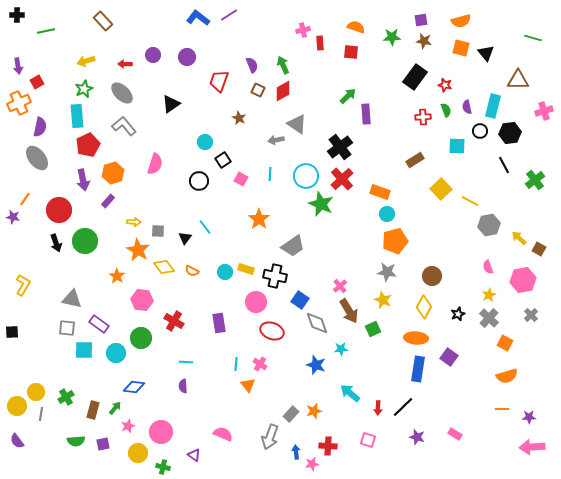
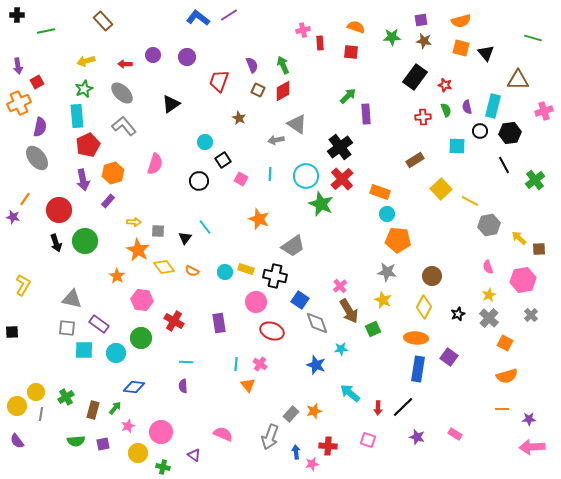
orange star at (259, 219): rotated 15 degrees counterclockwise
orange pentagon at (395, 241): moved 3 px right, 1 px up; rotated 20 degrees clockwise
brown square at (539, 249): rotated 32 degrees counterclockwise
purple star at (529, 417): moved 2 px down
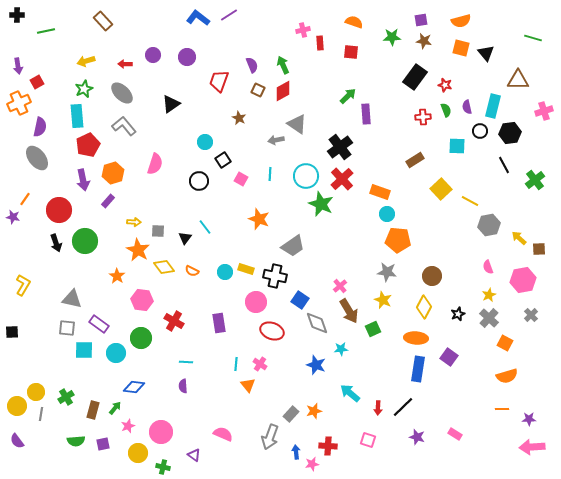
orange semicircle at (356, 27): moved 2 px left, 5 px up
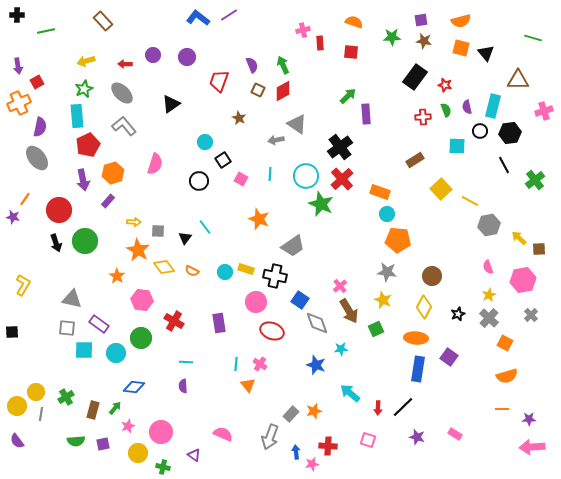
green square at (373, 329): moved 3 px right
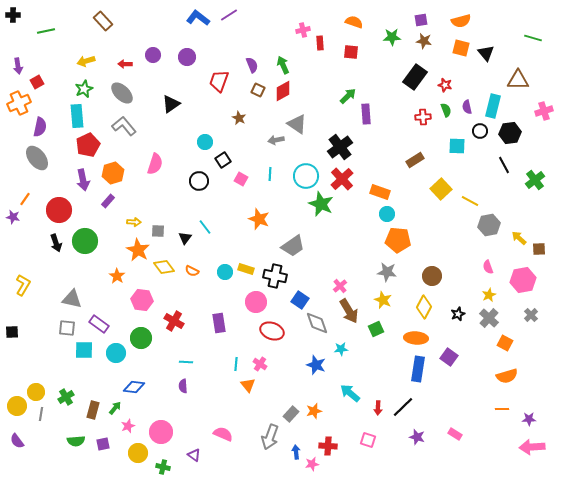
black cross at (17, 15): moved 4 px left
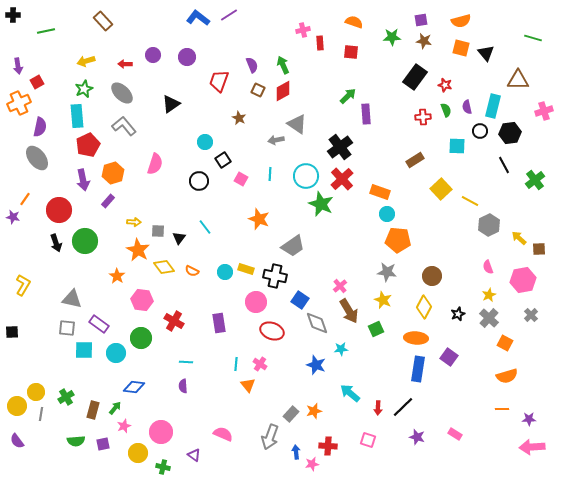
gray hexagon at (489, 225): rotated 15 degrees counterclockwise
black triangle at (185, 238): moved 6 px left
pink star at (128, 426): moved 4 px left
